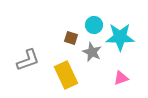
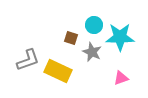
yellow rectangle: moved 8 px left, 4 px up; rotated 40 degrees counterclockwise
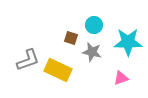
cyan star: moved 8 px right, 5 px down
gray star: rotated 12 degrees counterclockwise
yellow rectangle: moved 1 px up
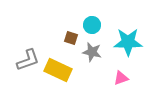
cyan circle: moved 2 px left
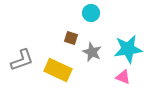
cyan circle: moved 1 px left, 12 px up
cyan star: moved 7 px down; rotated 8 degrees counterclockwise
gray star: rotated 12 degrees clockwise
gray L-shape: moved 6 px left
pink triangle: moved 2 px right, 1 px up; rotated 42 degrees clockwise
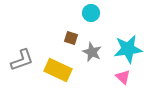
pink triangle: rotated 21 degrees clockwise
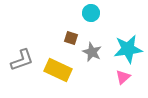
pink triangle: rotated 35 degrees clockwise
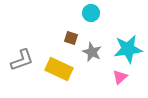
yellow rectangle: moved 1 px right, 1 px up
pink triangle: moved 3 px left
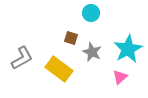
cyan star: rotated 20 degrees counterclockwise
gray L-shape: moved 2 px up; rotated 10 degrees counterclockwise
yellow rectangle: rotated 12 degrees clockwise
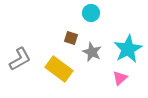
gray L-shape: moved 2 px left, 1 px down
pink triangle: moved 1 px down
